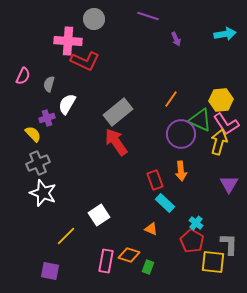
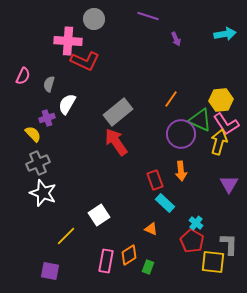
orange diamond: rotated 50 degrees counterclockwise
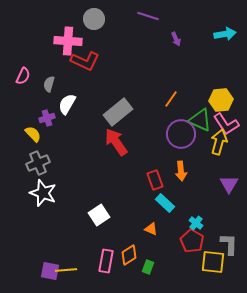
yellow line: moved 34 px down; rotated 40 degrees clockwise
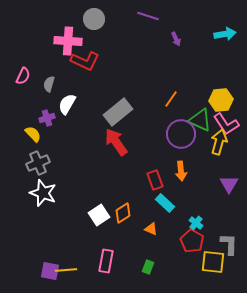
orange diamond: moved 6 px left, 42 px up
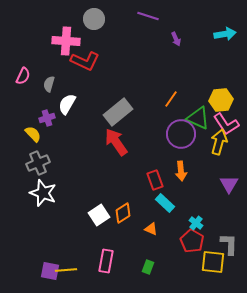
pink cross: moved 2 px left
green triangle: moved 2 px left, 2 px up
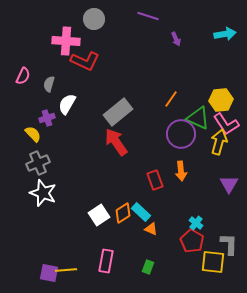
cyan rectangle: moved 24 px left, 9 px down
purple square: moved 1 px left, 2 px down
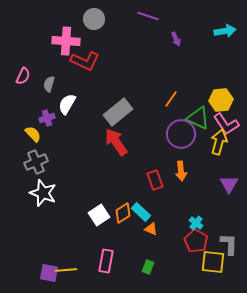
cyan arrow: moved 3 px up
gray cross: moved 2 px left, 1 px up
red pentagon: moved 4 px right
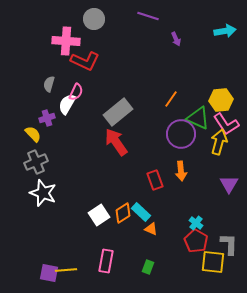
pink semicircle: moved 53 px right, 16 px down
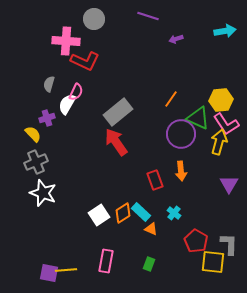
purple arrow: rotated 96 degrees clockwise
cyan cross: moved 22 px left, 10 px up
green rectangle: moved 1 px right, 3 px up
